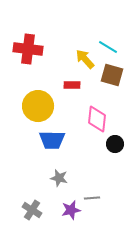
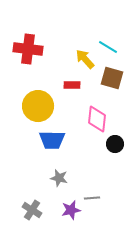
brown square: moved 3 px down
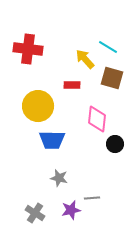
gray cross: moved 3 px right, 3 px down
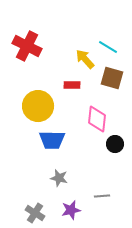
red cross: moved 1 px left, 3 px up; rotated 20 degrees clockwise
gray line: moved 10 px right, 2 px up
